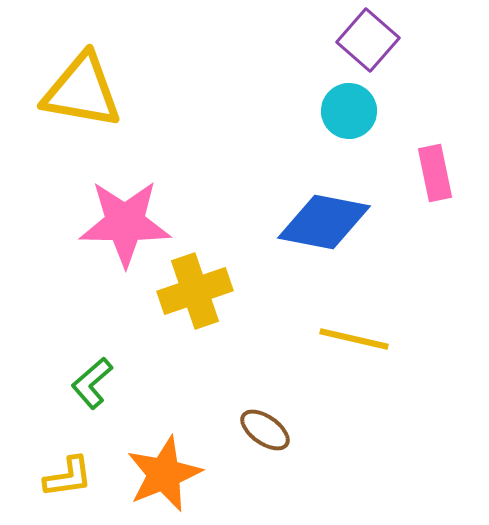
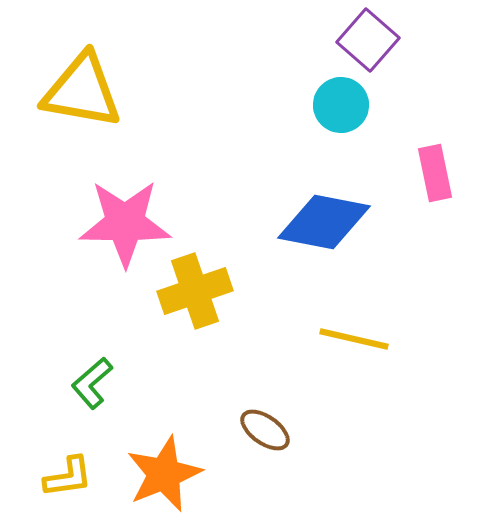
cyan circle: moved 8 px left, 6 px up
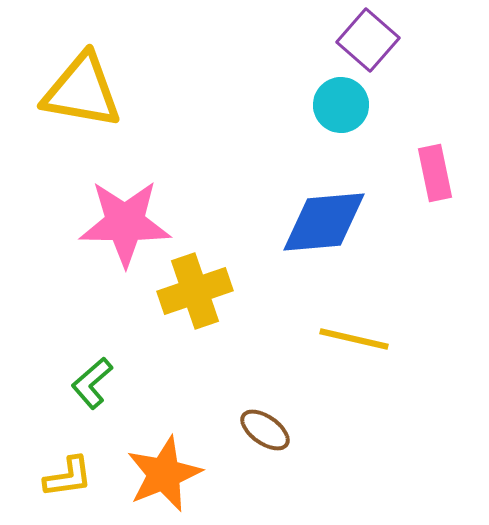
blue diamond: rotated 16 degrees counterclockwise
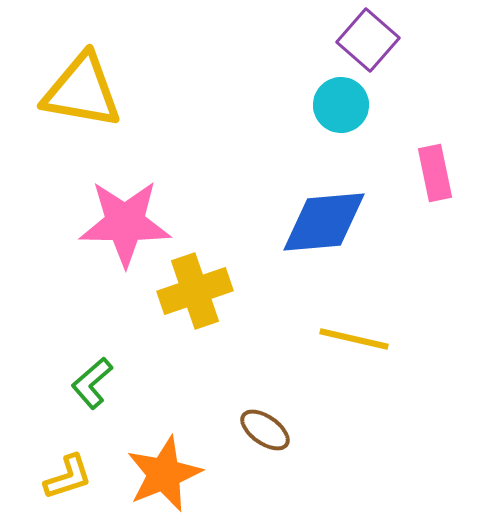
yellow L-shape: rotated 10 degrees counterclockwise
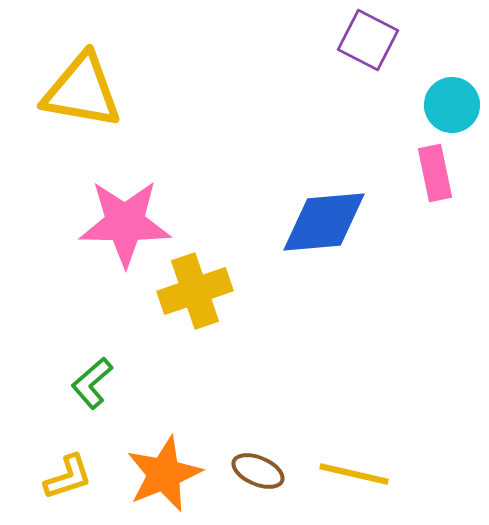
purple square: rotated 14 degrees counterclockwise
cyan circle: moved 111 px right
yellow line: moved 135 px down
brown ellipse: moved 7 px left, 41 px down; rotated 12 degrees counterclockwise
